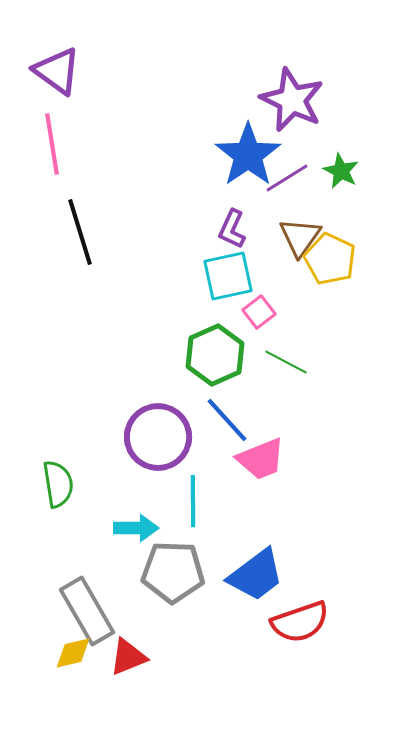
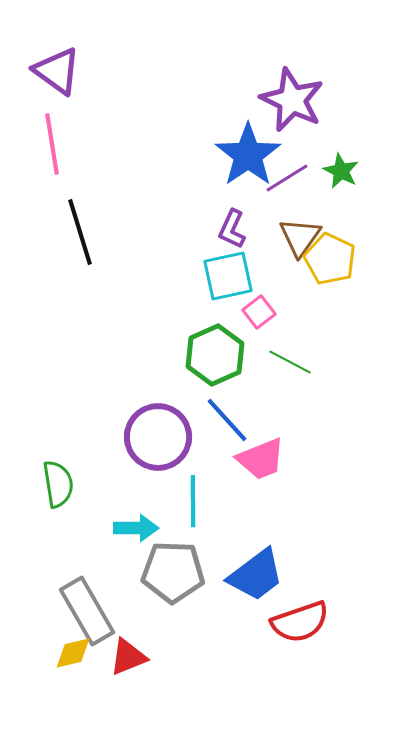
green line: moved 4 px right
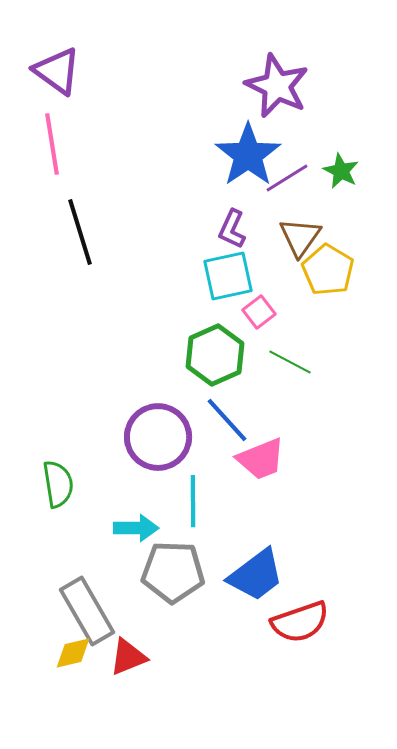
purple star: moved 15 px left, 14 px up
yellow pentagon: moved 2 px left, 11 px down; rotated 6 degrees clockwise
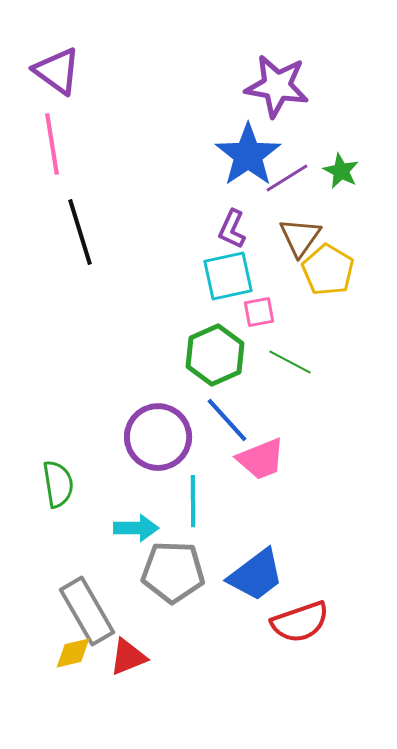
purple star: rotated 16 degrees counterclockwise
pink square: rotated 28 degrees clockwise
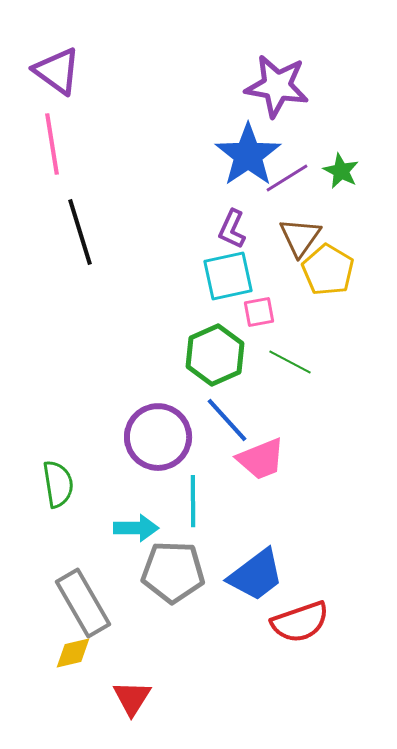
gray rectangle: moved 4 px left, 8 px up
red triangle: moved 4 px right, 41 px down; rotated 36 degrees counterclockwise
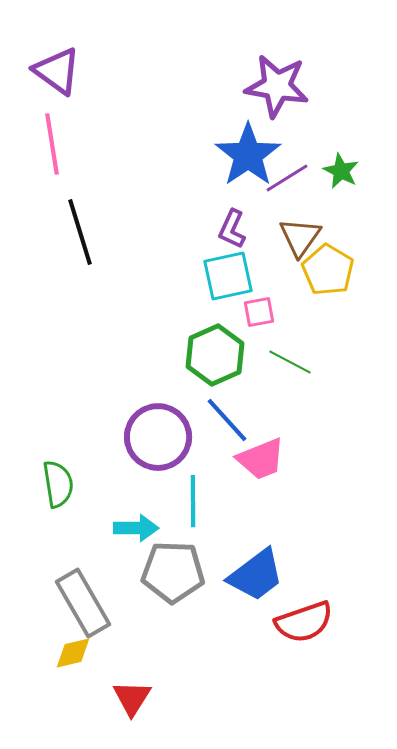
red semicircle: moved 4 px right
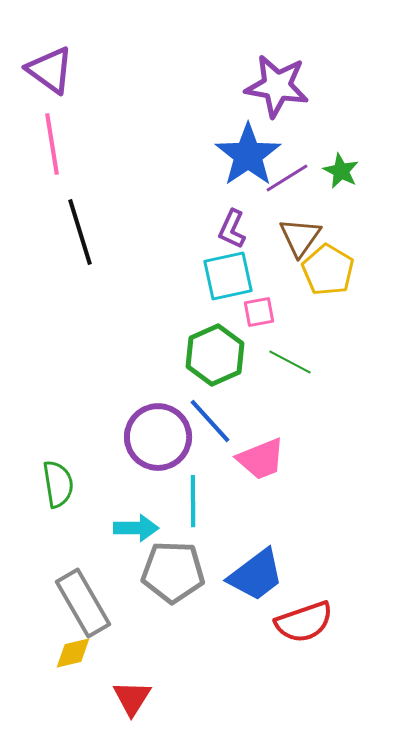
purple triangle: moved 7 px left, 1 px up
blue line: moved 17 px left, 1 px down
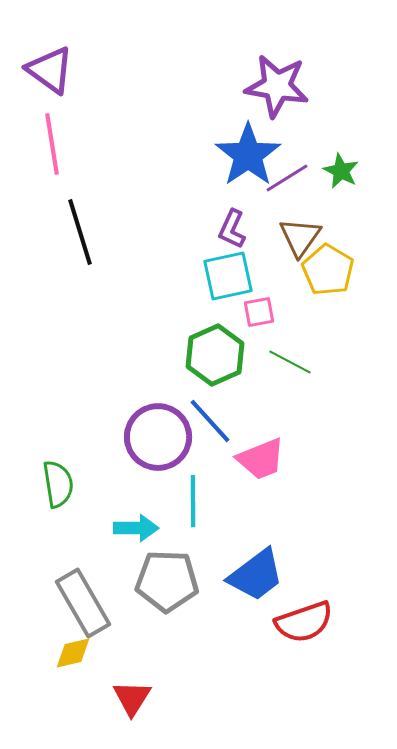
gray pentagon: moved 6 px left, 9 px down
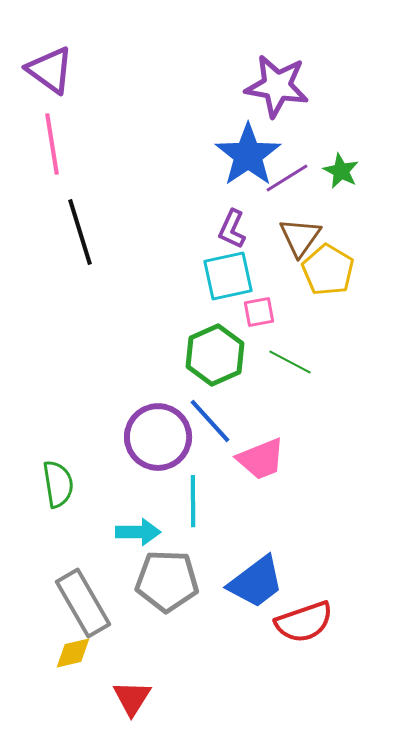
cyan arrow: moved 2 px right, 4 px down
blue trapezoid: moved 7 px down
